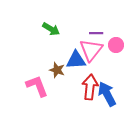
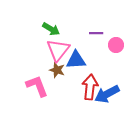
pink triangle: moved 33 px left
blue arrow: rotated 90 degrees counterclockwise
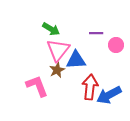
brown star: rotated 28 degrees clockwise
blue arrow: moved 2 px right, 1 px down
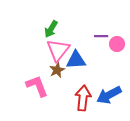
green arrow: rotated 90 degrees clockwise
purple line: moved 5 px right, 3 px down
pink circle: moved 1 px right, 1 px up
red arrow: moved 7 px left, 11 px down
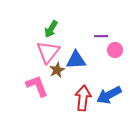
pink circle: moved 2 px left, 6 px down
pink triangle: moved 10 px left, 2 px down
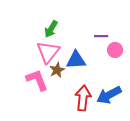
pink L-shape: moved 6 px up
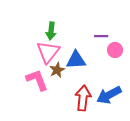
green arrow: moved 2 px down; rotated 24 degrees counterclockwise
